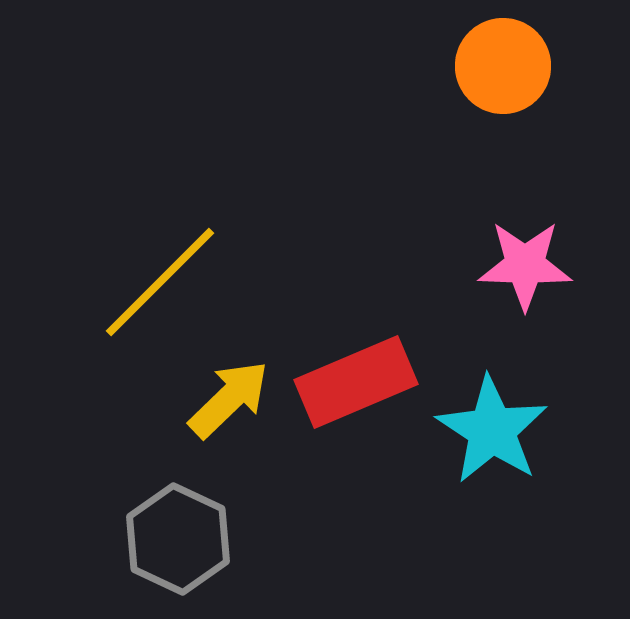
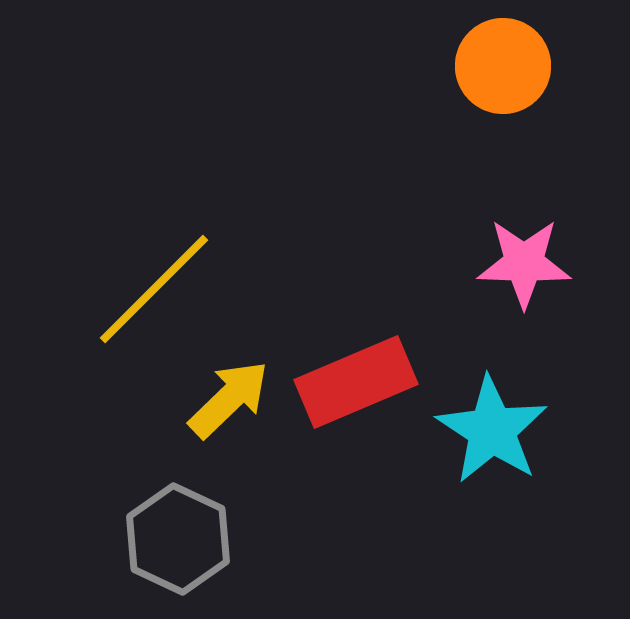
pink star: moved 1 px left, 2 px up
yellow line: moved 6 px left, 7 px down
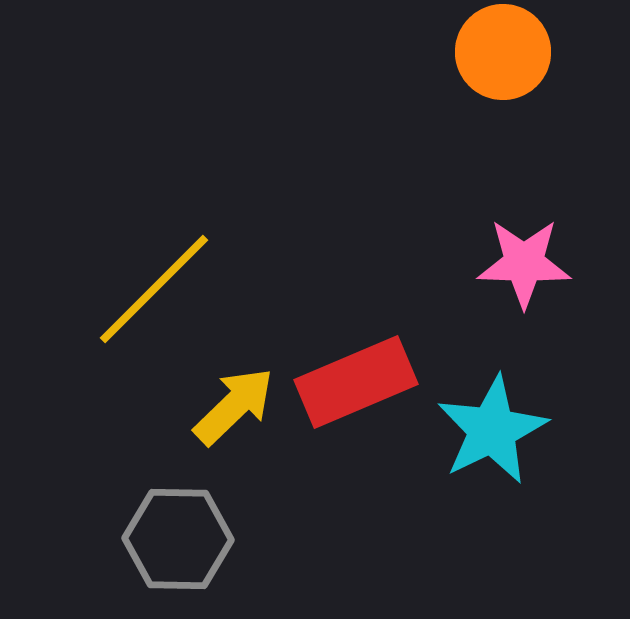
orange circle: moved 14 px up
yellow arrow: moved 5 px right, 7 px down
cyan star: rotated 13 degrees clockwise
gray hexagon: rotated 24 degrees counterclockwise
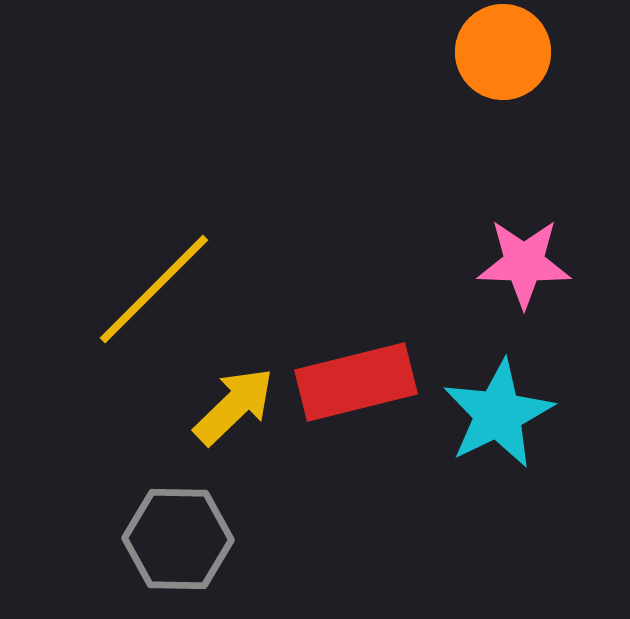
red rectangle: rotated 9 degrees clockwise
cyan star: moved 6 px right, 16 px up
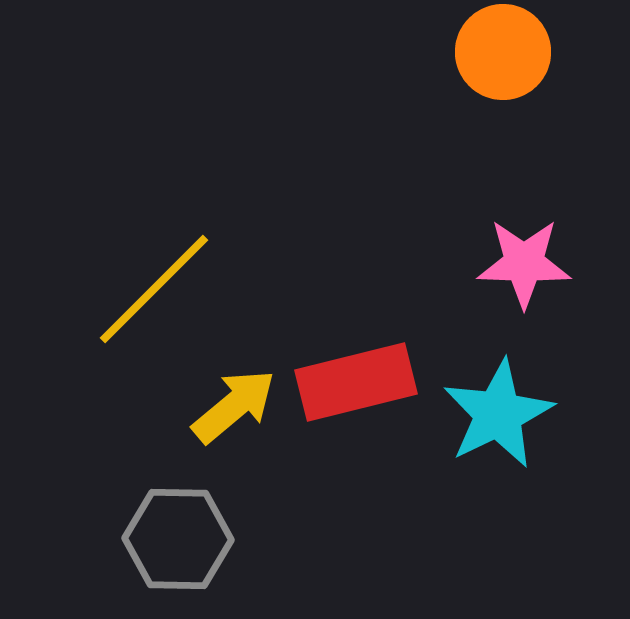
yellow arrow: rotated 4 degrees clockwise
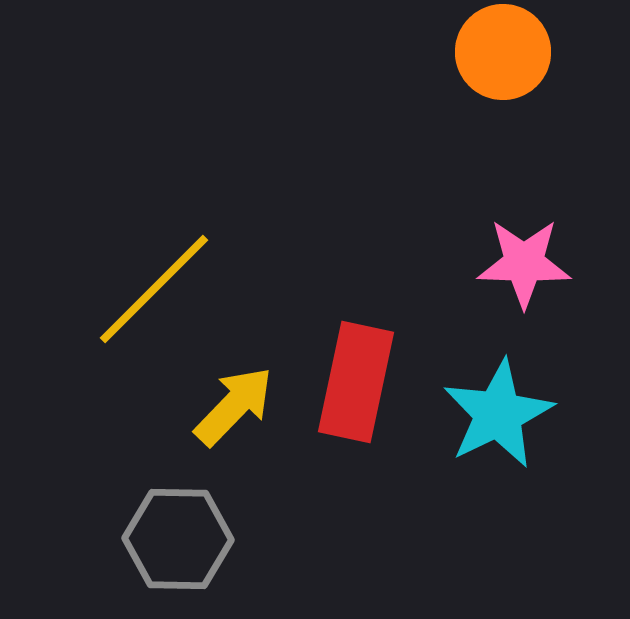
red rectangle: rotated 64 degrees counterclockwise
yellow arrow: rotated 6 degrees counterclockwise
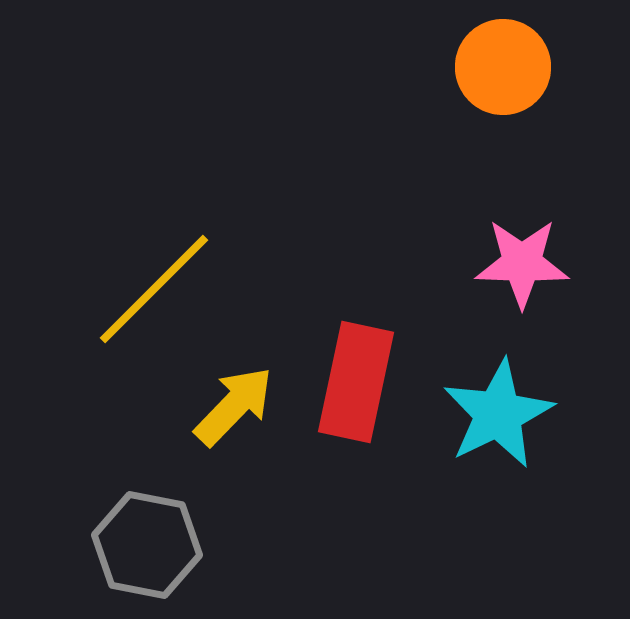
orange circle: moved 15 px down
pink star: moved 2 px left
gray hexagon: moved 31 px left, 6 px down; rotated 10 degrees clockwise
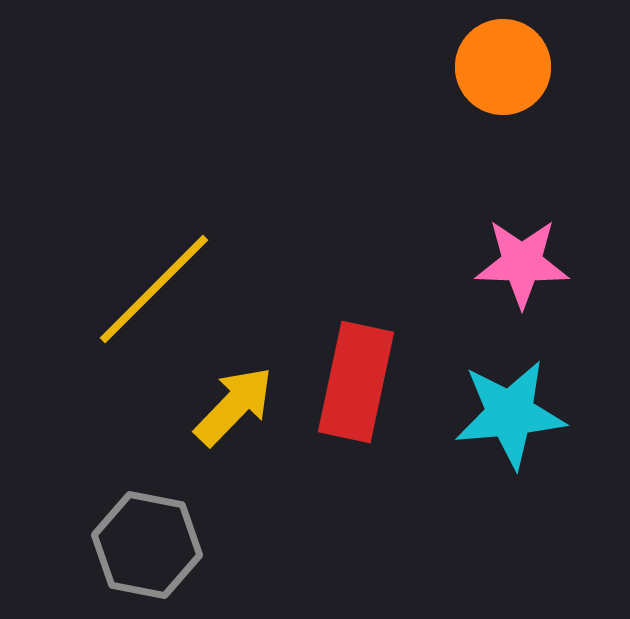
cyan star: moved 12 px right; rotated 21 degrees clockwise
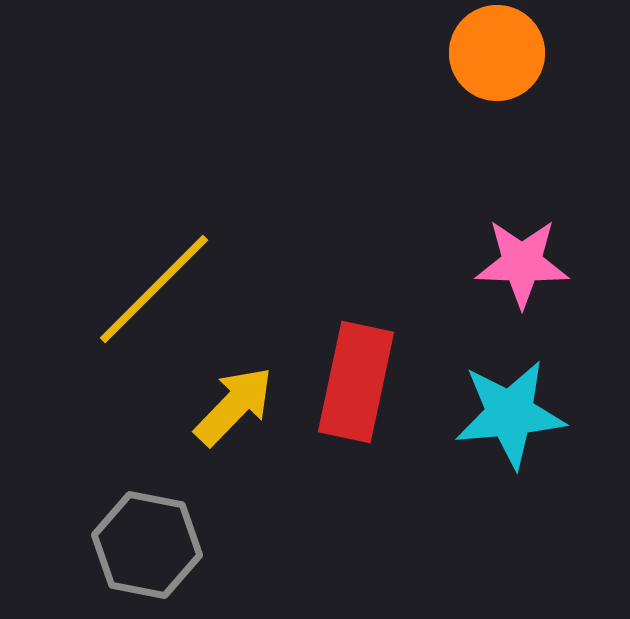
orange circle: moved 6 px left, 14 px up
